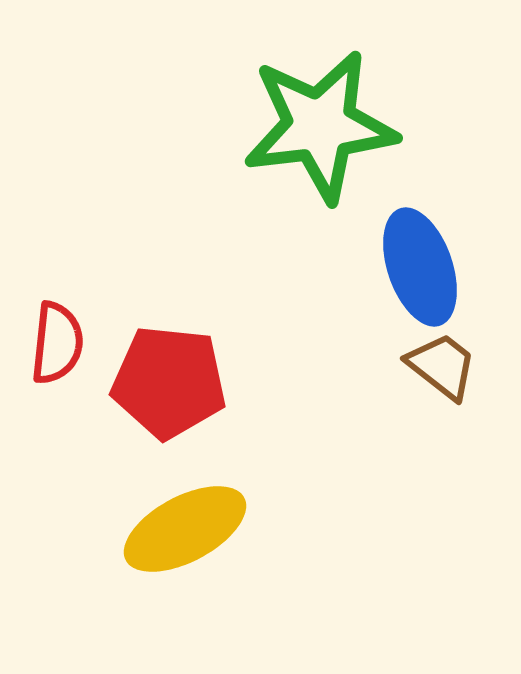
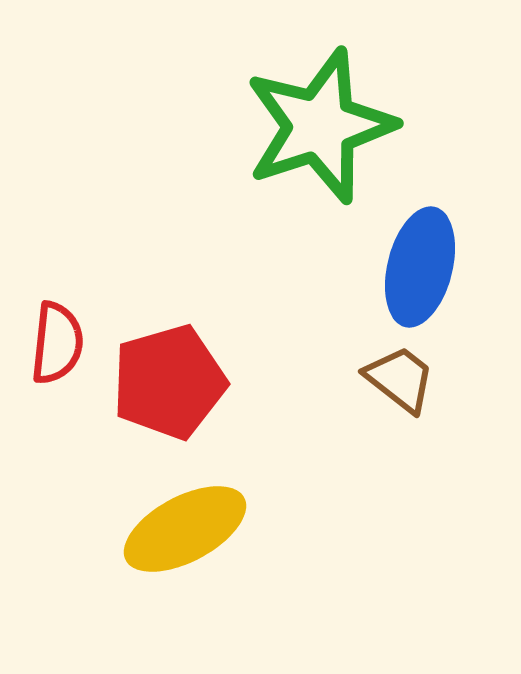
green star: rotated 11 degrees counterclockwise
blue ellipse: rotated 33 degrees clockwise
brown trapezoid: moved 42 px left, 13 px down
red pentagon: rotated 22 degrees counterclockwise
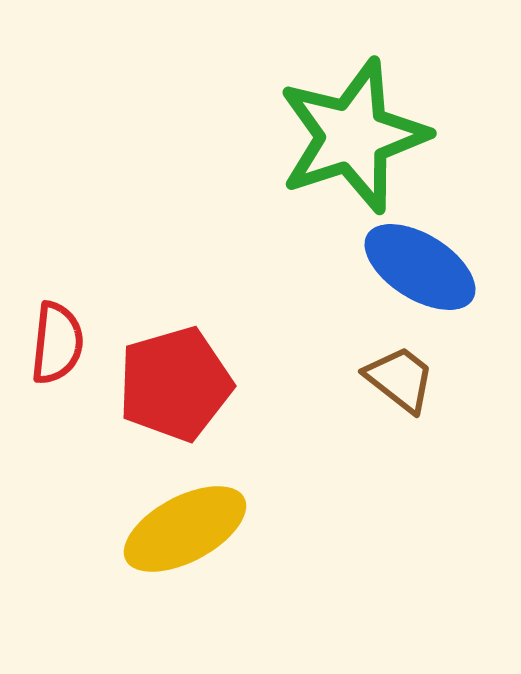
green star: moved 33 px right, 10 px down
blue ellipse: rotated 72 degrees counterclockwise
red pentagon: moved 6 px right, 2 px down
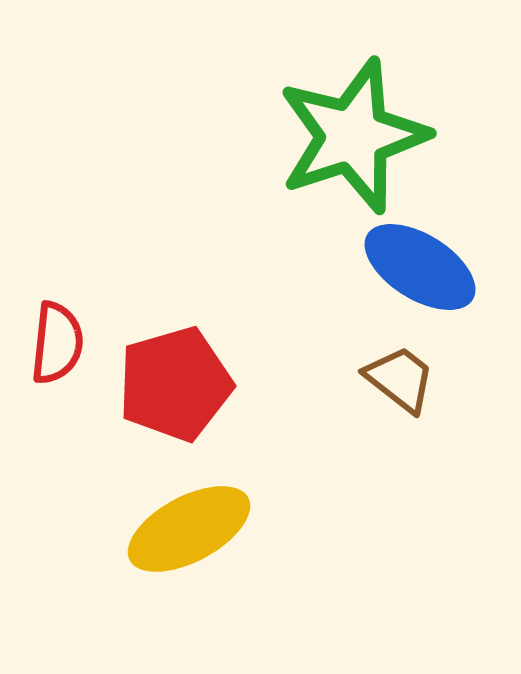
yellow ellipse: moved 4 px right
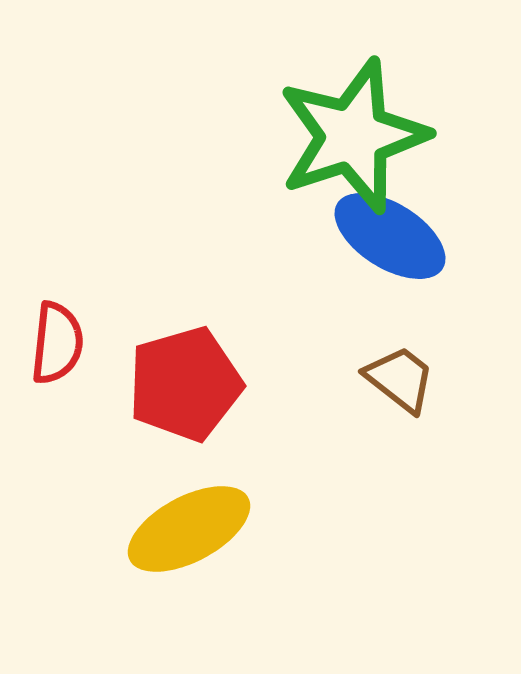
blue ellipse: moved 30 px left, 31 px up
red pentagon: moved 10 px right
